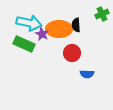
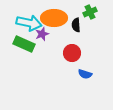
green cross: moved 12 px left, 2 px up
orange ellipse: moved 5 px left, 11 px up
purple star: rotated 24 degrees clockwise
blue semicircle: moved 2 px left; rotated 16 degrees clockwise
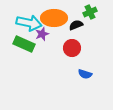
black semicircle: rotated 72 degrees clockwise
red circle: moved 5 px up
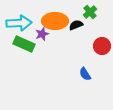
green cross: rotated 16 degrees counterclockwise
orange ellipse: moved 1 px right, 3 px down
cyan arrow: moved 10 px left; rotated 15 degrees counterclockwise
red circle: moved 30 px right, 2 px up
blue semicircle: rotated 40 degrees clockwise
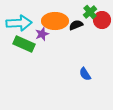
red circle: moved 26 px up
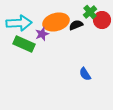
orange ellipse: moved 1 px right, 1 px down; rotated 15 degrees counterclockwise
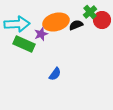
cyan arrow: moved 2 px left, 1 px down
purple star: moved 1 px left
blue semicircle: moved 30 px left; rotated 112 degrees counterclockwise
